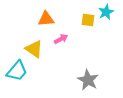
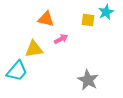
orange triangle: rotated 18 degrees clockwise
yellow triangle: rotated 42 degrees counterclockwise
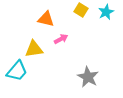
yellow square: moved 7 px left, 10 px up; rotated 24 degrees clockwise
gray star: moved 3 px up
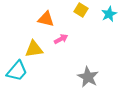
cyan star: moved 3 px right, 2 px down
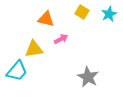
yellow square: moved 1 px right, 2 px down
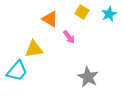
orange triangle: moved 4 px right; rotated 18 degrees clockwise
pink arrow: moved 8 px right, 2 px up; rotated 80 degrees clockwise
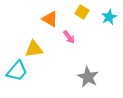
cyan star: moved 3 px down
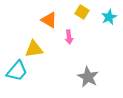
orange triangle: moved 1 px left, 1 px down
pink arrow: rotated 32 degrees clockwise
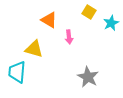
yellow square: moved 7 px right
cyan star: moved 2 px right, 6 px down
yellow triangle: rotated 24 degrees clockwise
cyan trapezoid: moved 1 px down; rotated 145 degrees clockwise
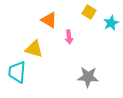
gray star: rotated 25 degrees counterclockwise
